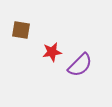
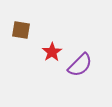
red star: rotated 24 degrees counterclockwise
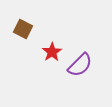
brown square: moved 2 px right, 1 px up; rotated 18 degrees clockwise
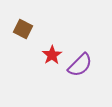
red star: moved 3 px down
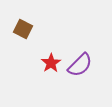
red star: moved 1 px left, 8 px down
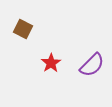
purple semicircle: moved 12 px right
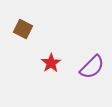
purple semicircle: moved 2 px down
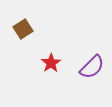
brown square: rotated 30 degrees clockwise
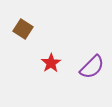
brown square: rotated 24 degrees counterclockwise
